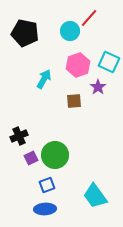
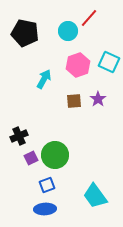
cyan circle: moved 2 px left
purple star: moved 12 px down
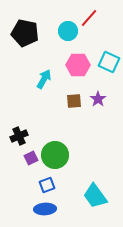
pink hexagon: rotated 20 degrees clockwise
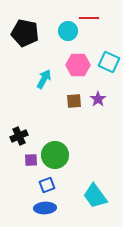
red line: rotated 48 degrees clockwise
purple square: moved 2 px down; rotated 24 degrees clockwise
blue ellipse: moved 1 px up
